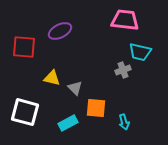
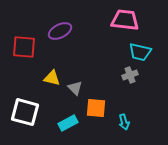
gray cross: moved 7 px right, 5 px down
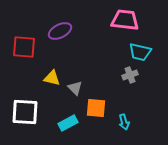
white square: rotated 12 degrees counterclockwise
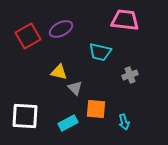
purple ellipse: moved 1 px right, 2 px up
red square: moved 4 px right, 11 px up; rotated 35 degrees counterclockwise
cyan trapezoid: moved 40 px left
yellow triangle: moved 7 px right, 6 px up
orange square: moved 1 px down
white square: moved 4 px down
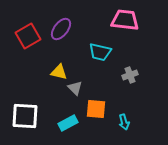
purple ellipse: rotated 25 degrees counterclockwise
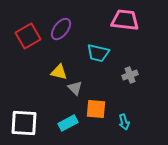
cyan trapezoid: moved 2 px left, 1 px down
white square: moved 1 px left, 7 px down
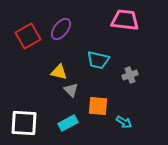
cyan trapezoid: moved 7 px down
gray triangle: moved 4 px left, 2 px down
orange square: moved 2 px right, 3 px up
cyan arrow: rotated 42 degrees counterclockwise
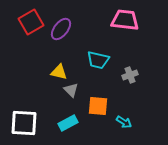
red square: moved 3 px right, 14 px up
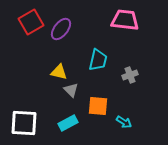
cyan trapezoid: rotated 90 degrees counterclockwise
